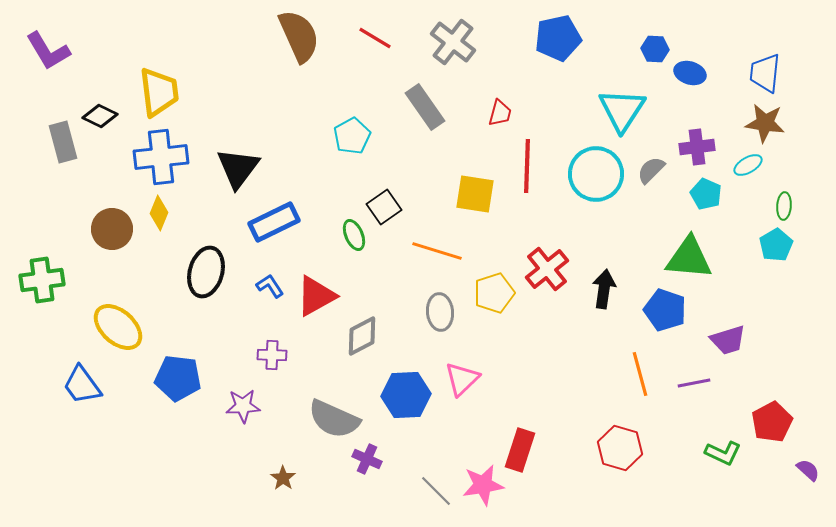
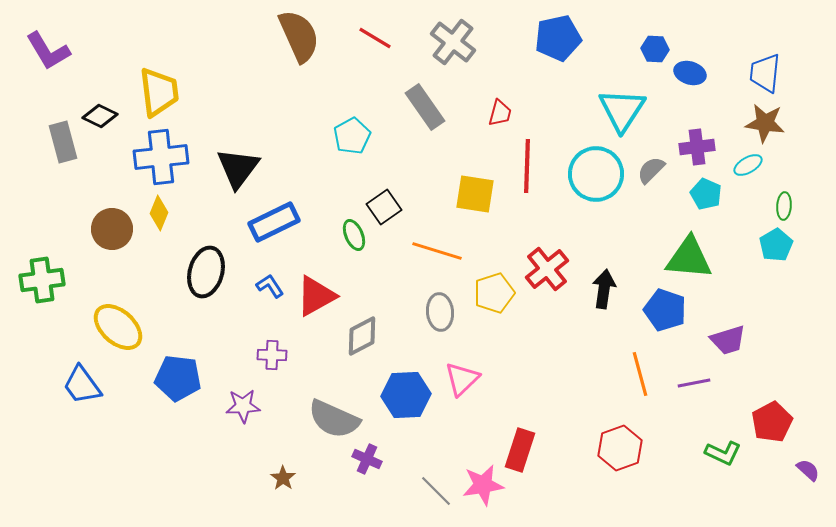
red hexagon at (620, 448): rotated 24 degrees clockwise
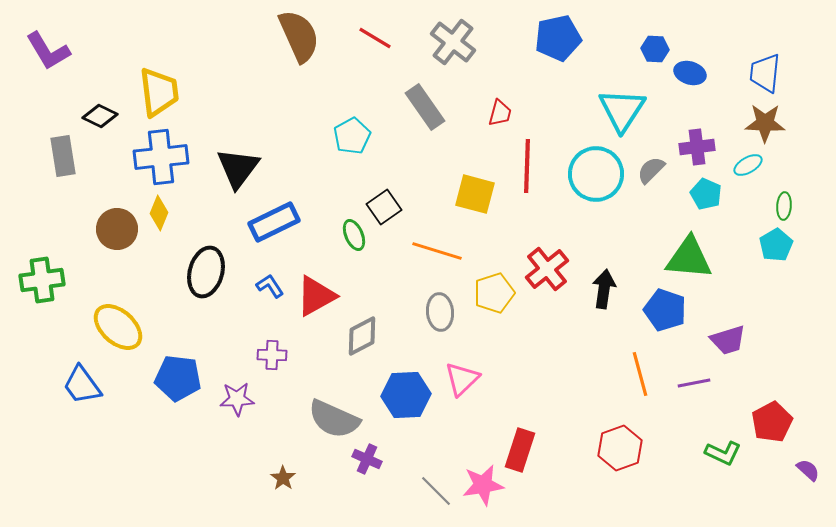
brown star at (765, 123): rotated 6 degrees counterclockwise
gray rectangle at (63, 142): moved 14 px down; rotated 6 degrees clockwise
yellow square at (475, 194): rotated 6 degrees clockwise
brown circle at (112, 229): moved 5 px right
purple star at (243, 406): moved 6 px left, 7 px up
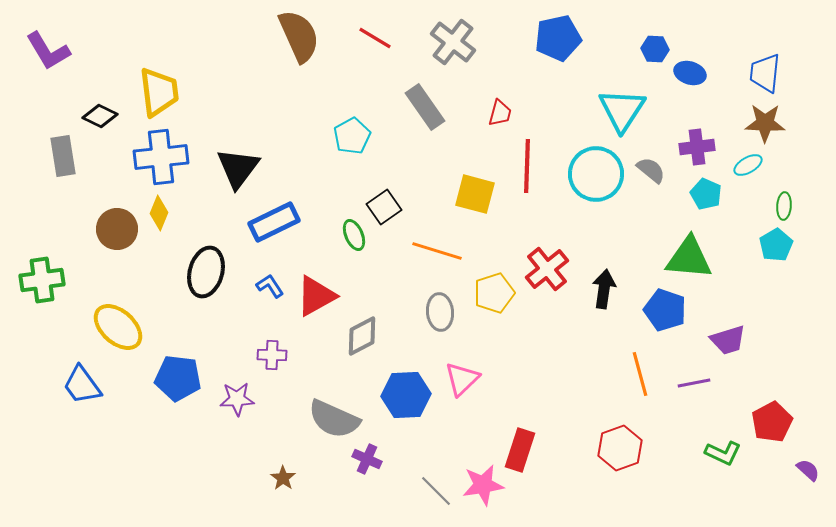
gray semicircle at (651, 170): rotated 84 degrees clockwise
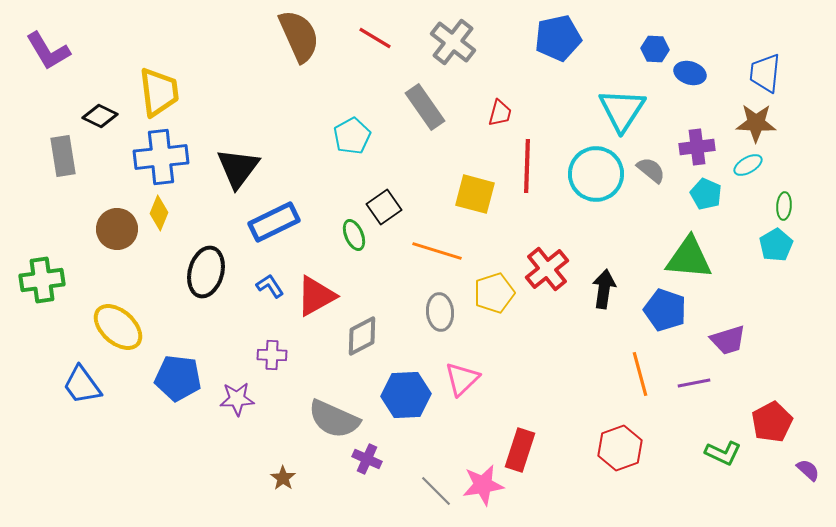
brown star at (765, 123): moved 9 px left
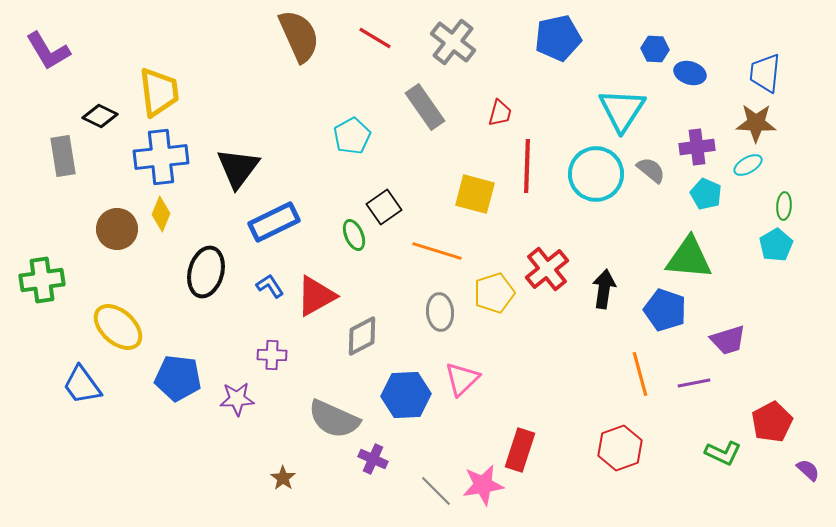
yellow diamond at (159, 213): moved 2 px right, 1 px down
purple cross at (367, 459): moved 6 px right
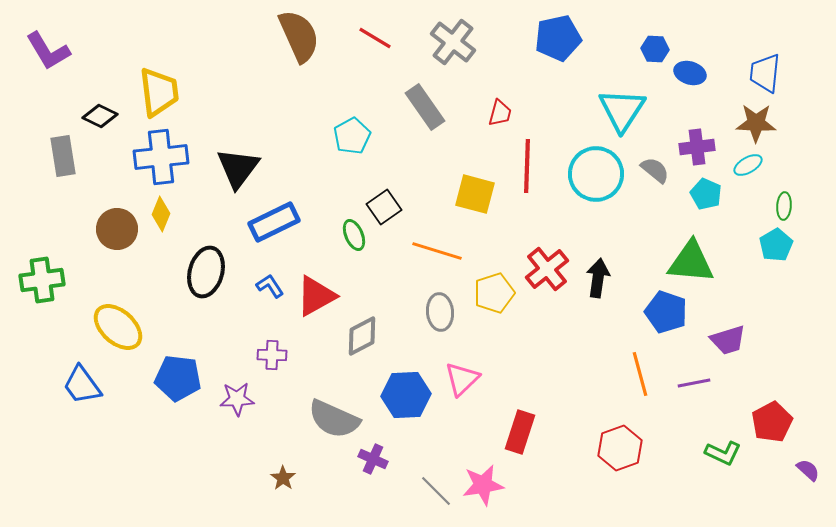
gray semicircle at (651, 170): moved 4 px right
green triangle at (689, 258): moved 2 px right, 4 px down
black arrow at (604, 289): moved 6 px left, 11 px up
blue pentagon at (665, 310): moved 1 px right, 2 px down
red rectangle at (520, 450): moved 18 px up
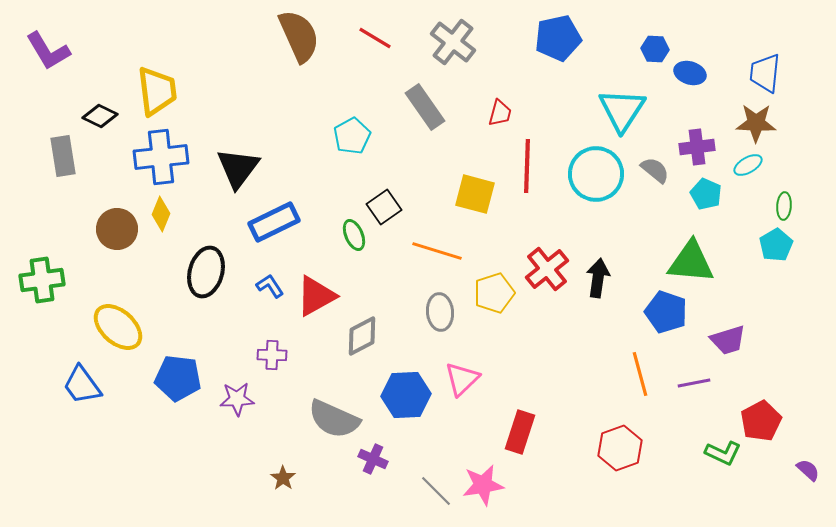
yellow trapezoid at (159, 92): moved 2 px left, 1 px up
red pentagon at (772, 422): moved 11 px left, 1 px up
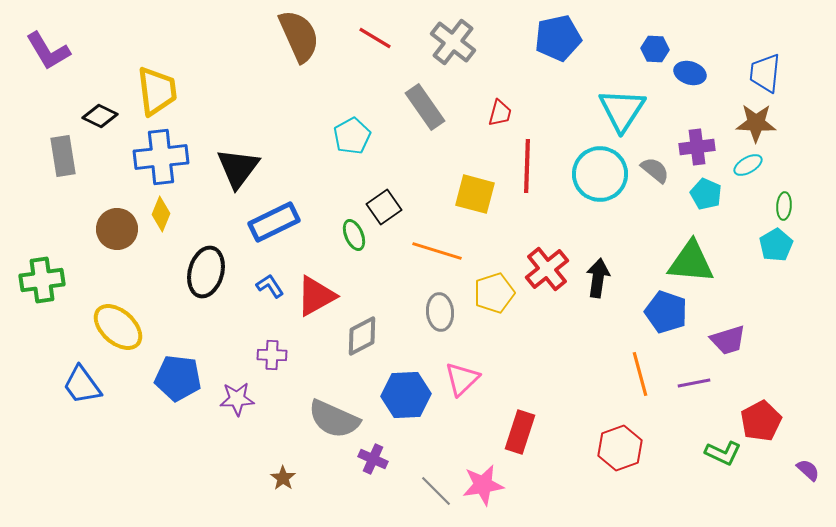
cyan circle at (596, 174): moved 4 px right
